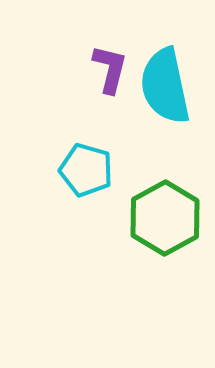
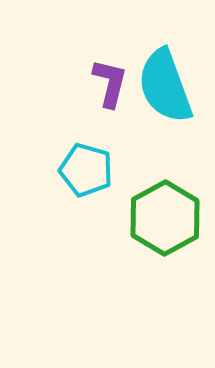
purple L-shape: moved 14 px down
cyan semicircle: rotated 8 degrees counterclockwise
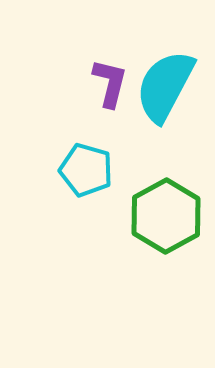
cyan semicircle: rotated 48 degrees clockwise
green hexagon: moved 1 px right, 2 px up
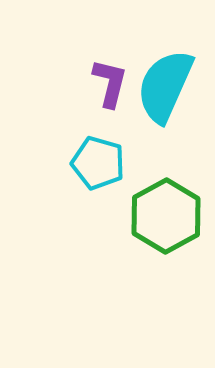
cyan semicircle: rotated 4 degrees counterclockwise
cyan pentagon: moved 12 px right, 7 px up
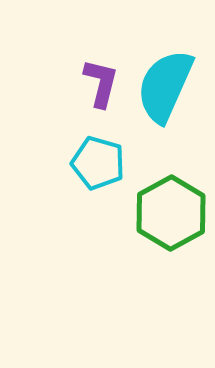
purple L-shape: moved 9 px left
green hexagon: moved 5 px right, 3 px up
